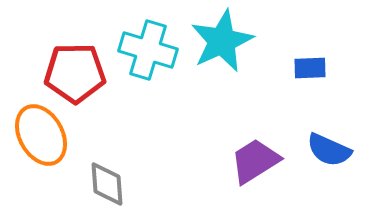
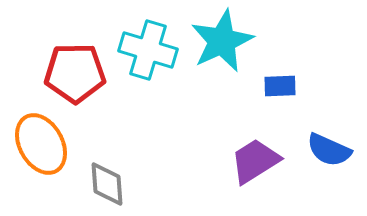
blue rectangle: moved 30 px left, 18 px down
orange ellipse: moved 9 px down
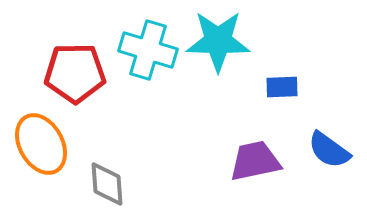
cyan star: moved 4 px left; rotated 26 degrees clockwise
blue rectangle: moved 2 px right, 1 px down
blue semicircle: rotated 12 degrees clockwise
purple trapezoid: rotated 20 degrees clockwise
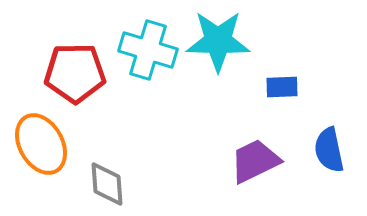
blue semicircle: rotated 42 degrees clockwise
purple trapezoid: rotated 14 degrees counterclockwise
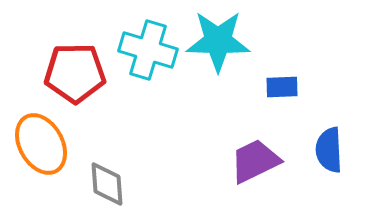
blue semicircle: rotated 9 degrees clockwise
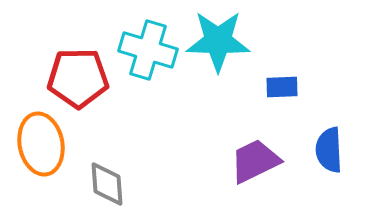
red pentagon: moved 3 px right, 5 px down
orange ellipse: rotated 18 degrees clockwise
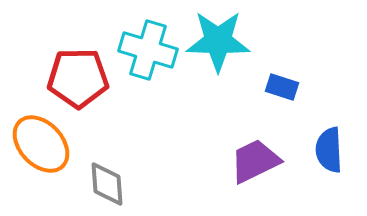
blue rectangle: rotated 20 degrees clockwise
orange ellipse: rotated 32 degrees counterclockwise
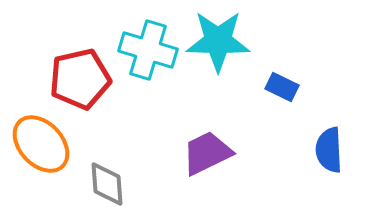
red pentagon: moved 2 px right, 1 px down; rotated 12 degrees counterclockwise
blue rectangle: rotated 8 degrees clockwise
purple trapezoid: moved 48 px left, 8 px up
